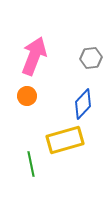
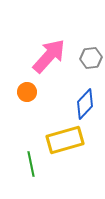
pink arrow: moved 15 px right; rotated 21 degrees clockwise
orange circle: moved 4 px up
blue diamond: moved 2 px right
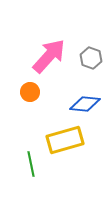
gray hexagon: rotated 25 degrees clockwise
orange circle: moved 3 px right
blue diamond: rotated 52 degrees clockwise
